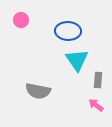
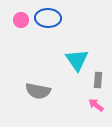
blue ellipse: moved 20 px left, 13 px up
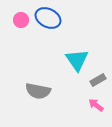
blue ellipse: rotated 25 degrees clockwise
gray rectangle: rotated 56 degrees clockwise
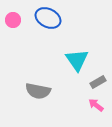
pink circle: moved 8 px left
gray rectangle: moved 2 px down
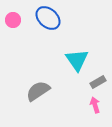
blue ellipse: rotated 15 degrees clockwise
gray semicircle: rotated 135 degrees clockwise
pink arrow: moved 1 px left; rotated 35 degrees clockwise
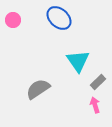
blue ellipse: moved 11 px right
cyan triangle: moved 1 px right, 1 px down
gray rectangle: rotated 14 degrees counterclockwise
gray semicircle: moved 2 px up
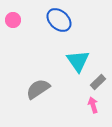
blue ellipse: moved 2 px down
pink arrow: moved 2 px left
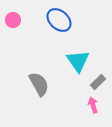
gray semicircle: moved 1 px right, 5 px up; rotated 95 degrees clockwise
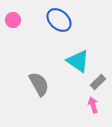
cyan triangle: rotated 20 degrees counterclockwise
